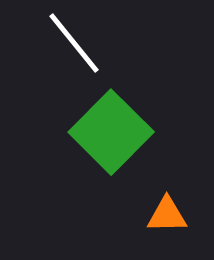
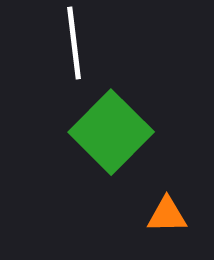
white line: rotated 32 degrees clockwise
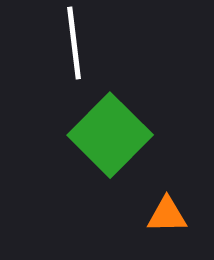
green square: moved 1 px left, 3 px down
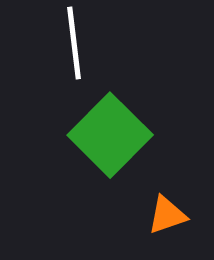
orange triangle: rotated 18 degrees counterclockwise
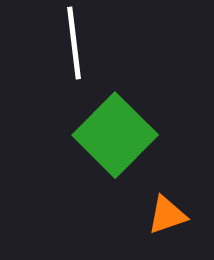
green square: moved 5 px right
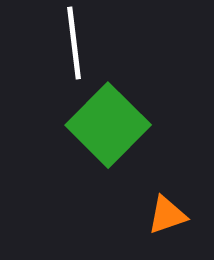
green square: moved 7 px left, 10 px up
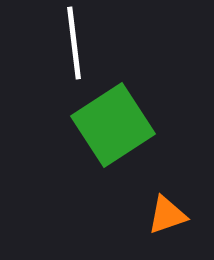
green square: moved 5 px right; rotated 12 degrees clockwise
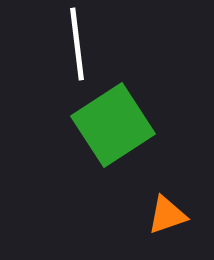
white line: moved 3 px right, 1 px down
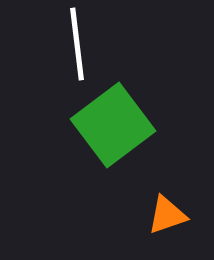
green square: rotated 4 degrees counterclockwise
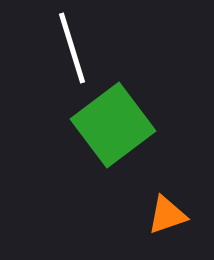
white line: moved 5 px left, 4 px down; rotated 10 degrees counterclockwise
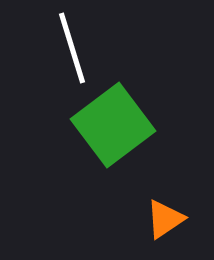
orange triangle: moved 2 px left, 4 px down; rotated 15 degrees counterclockwise
